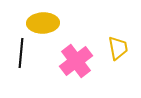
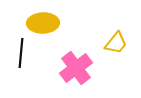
yellow trapezoid: moved 2 px left, 5 px up; rotated 50 degrees clockwise
pink cross: moved 7 px down
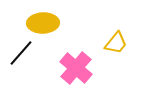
black line: rotated 36 degrees clockwise
pink cross: rotated 12 degrees counterclockwise
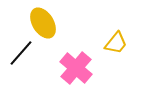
yellow ellipse: rotated 60 degrees clockwise
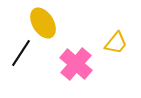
black line: rotated 8 degrees counterclockwise
pink cross: moved 4 px up
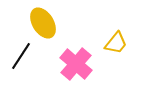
black line: moved 3 px down
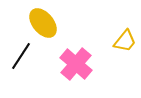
yellow ellipse: rotated 8 degrees counterclockwise
yellow trapezoid: moved 9 px right, 2 px up
